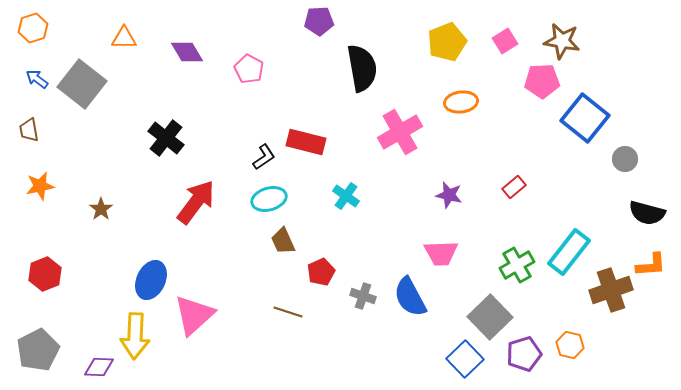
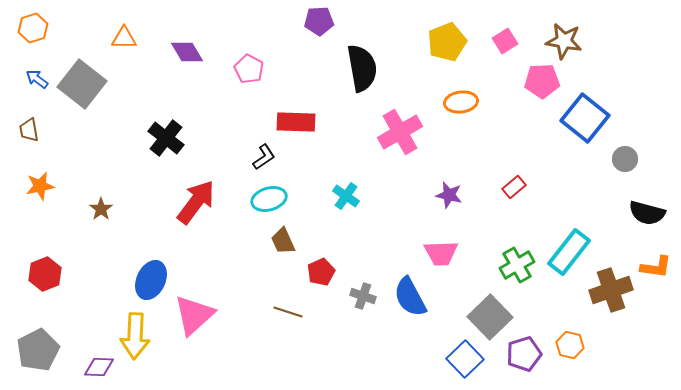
brown star at (562, 41): moved 2 px right
red rectangle at (306, 142): moved 10 px left, 20 px up; rotated 12 degrees counterclockwise
orange L-shape at (651, 265): moved 5 px right, 2 px down; rotated 12 degrees clockwise
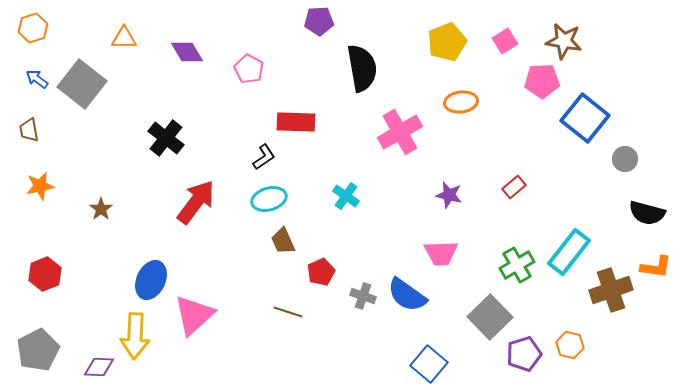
blue semicircle at (410, 297): moved 3 px left, 2 px up; rotated 27 degrees counterclockwise
blue square at (465, 359): moved 36 px left, 5 px down; rotated 6 degrees counterclockwise
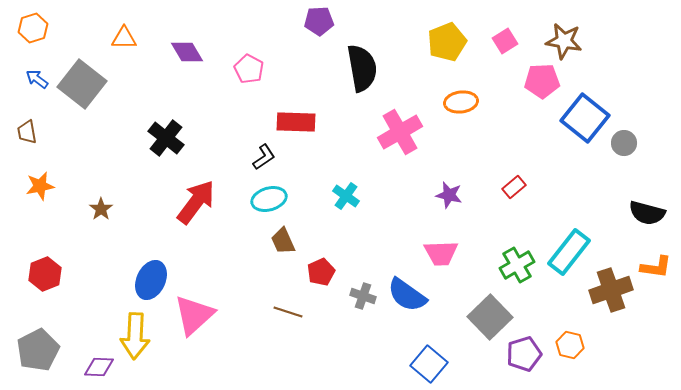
brown trapezoid at (29, 130): moved 2 px left, 2 px down
gray circle at (625, 159): moved 1 px left, 16 px up
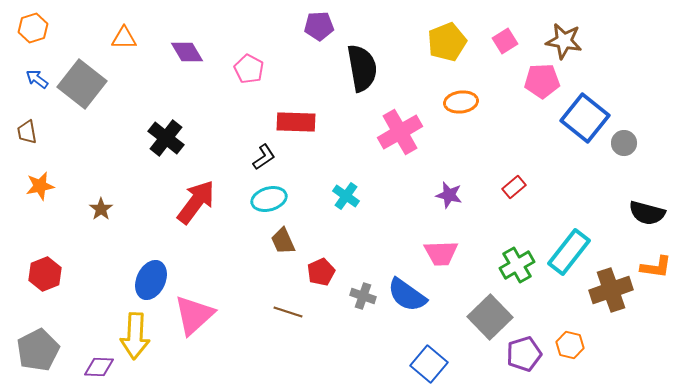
purple pentagon at (319, 21): moved 5 px down
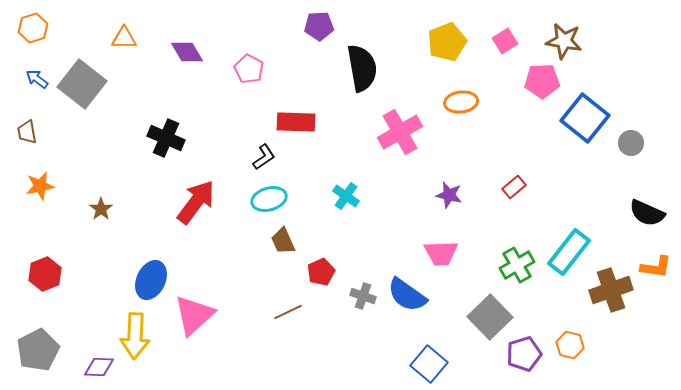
black cross at (166, 138): rotated 15 degrees counterclockwise
gray circle at (624, 143): moved 7 px right
black semicircle at (647, 213): rotated 9 degrees clockwise
brown line at (288, 312): rotated 44 degrees counterclockwise
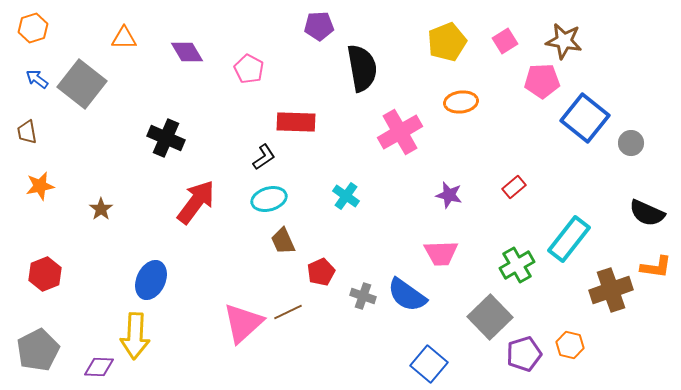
cyan rectangle at (569, 252): moved 13 px up
pink triangle at (194, 315): moved 49 px right, 8 px down
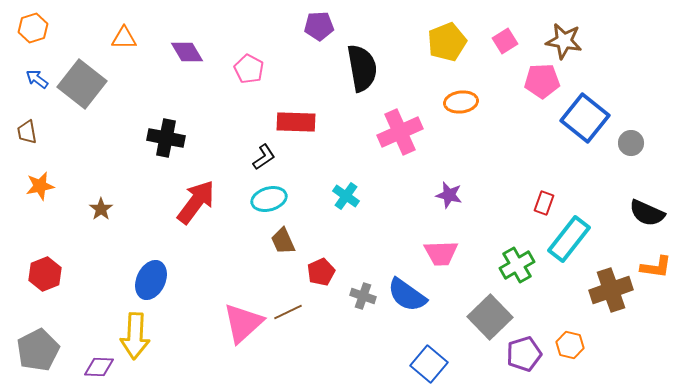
pink cross at (400, 132): rotated 6 degrees clockwise
black cross at (166, 138): rotated 12 degrees counterclockwise
red rectangle at (514, 187): moved 30 px right, 16 px down; rotated 30 degrees counterclockwise
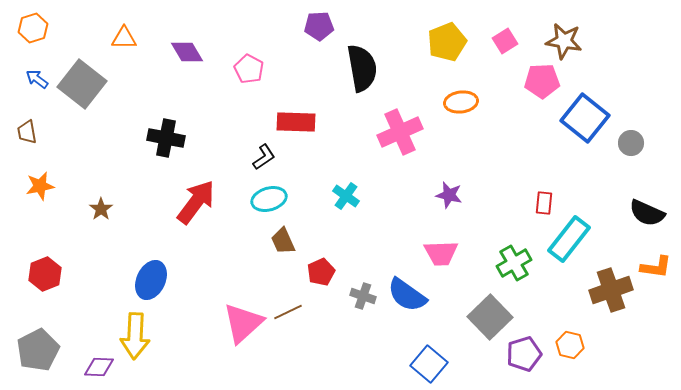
red rectangle at (544, 203): rotated 15 degrees counterclockwise
green cross at (517, 265): moved 3 px left, 2 px up
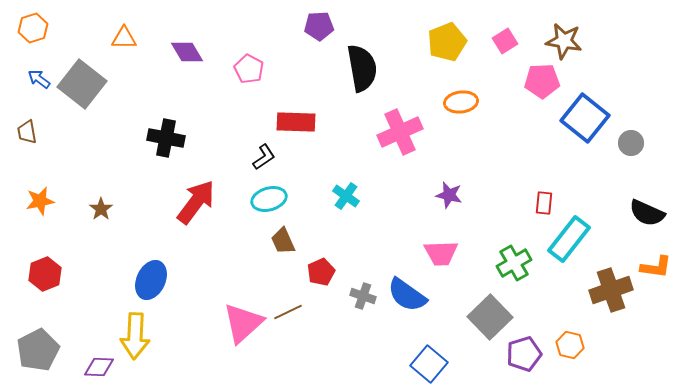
blue arrow at (37, 79): moved 2 px right
orange star at (40, 186): moved 15 px down
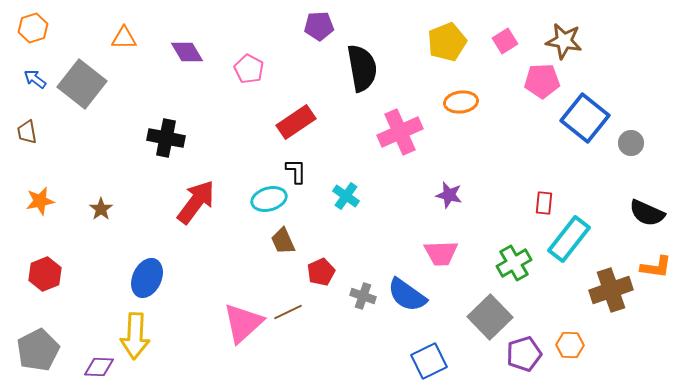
blue arrow at (39, 79): moved 4 px left
red rectangle at (296, 122): rotated 36 degrees counterclockwise
black L-shape at (264, 157): moved 32 px right, 14 px down; rotated 56 degrees counterclockwise
blue ellipse at (151, 280): moved 4 px left, 2 px up
orange hexagon at (570, 345): rotated 12 degrees counterclockwise
blue square at (429, 364): moved 3 px up; rotated 24 degrees clockwise
